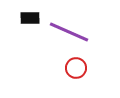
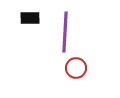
purple line: moved 4 px left; rotated 69 degrees clockwise
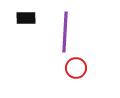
black rectangle: moved 4 px left
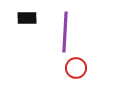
black rectangle: moved 1 px right
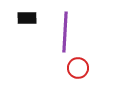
red circle: moved 2 px right
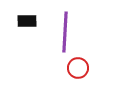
black rectangle: moved 3 px down
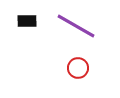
purple line: moved 11 px right, 6 px up; rotated 63 degrees counterclockwise
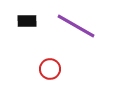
red circle: moved 28 px left, 1 px down
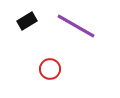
black rectangle: rotated 30 degrees counterclockwise
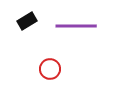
purple line: rotated 30 degrees counterclockwise
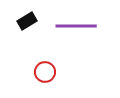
red circle: moved 5 px left, 3 px down
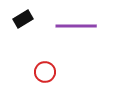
black rectangle: moved 4 px left, 2 px up
